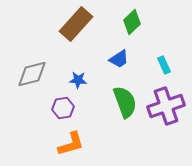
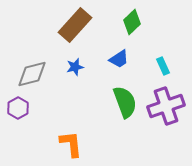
brown rectangle: moved 1 px left, 1 px down
cyan rectangle: moved 1 px left, 1 px down
blue star: moved 3 px left, 13 px up; rotated 18 degrees counterclockwise
purple hexagon: moved 45 px left; rotated 20 degrees counterclockwise
orange L-shape: rotated 80 degrees counterclockwise
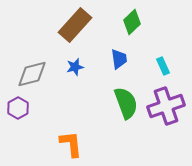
blue trapezoid: rotated 65 degrees counterclockwise
green semicircle: moved 1 px right, 1 px down
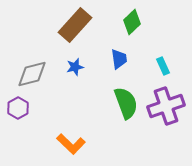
orange L-shape: rotated 140 degrees clockwise
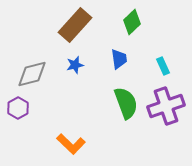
blue star: moved 2 px up
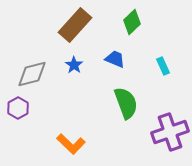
blue trapezoid: moved 4 px left; rotated 60 degrees counterclockwise
blue star: moved 1 px left; rotated 24 degrees counterclockwise
purple cross: moved 4 px right, 26 px down
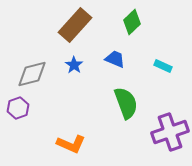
cyan rectangle: rotated 42 degrees counterclockwise
purple hexagon: rotated 10 degrees clockwise
orange L-shape: rotated 20 degrees counterclockwise
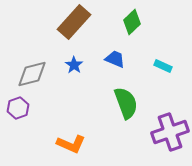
brown rectangle: moved 1 px left, 3 px up
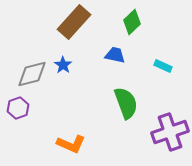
blue trapezoid: moved 4 px up; rotated 10 degrees counterclockwise
blue star: moved 11 px left
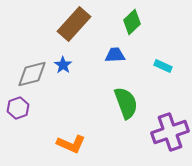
brown rectangle: moved 2 px down
blue trapezoid: rotated 15 degrees counterclockwise
